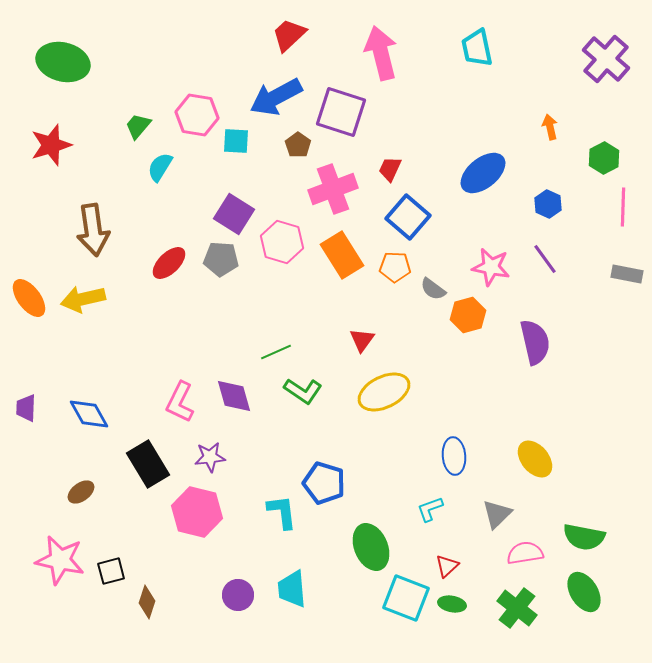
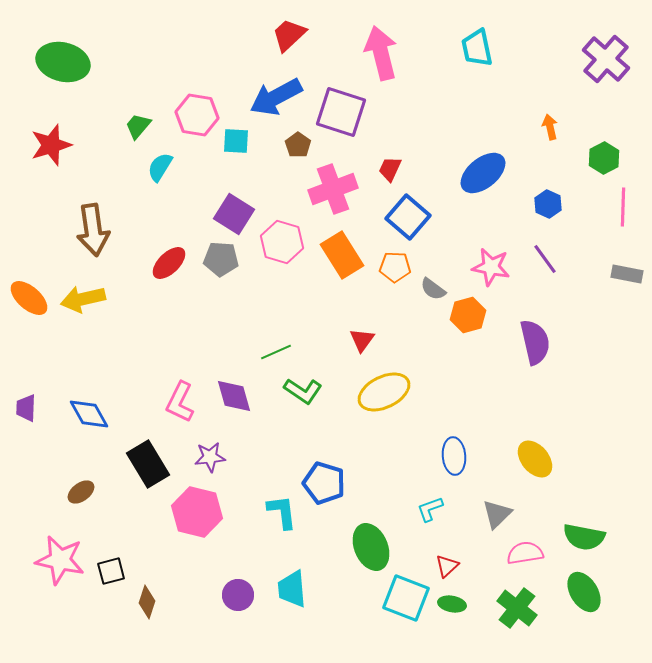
orange ellipse at (29, 298): rotated 12 degrees counterclockwise
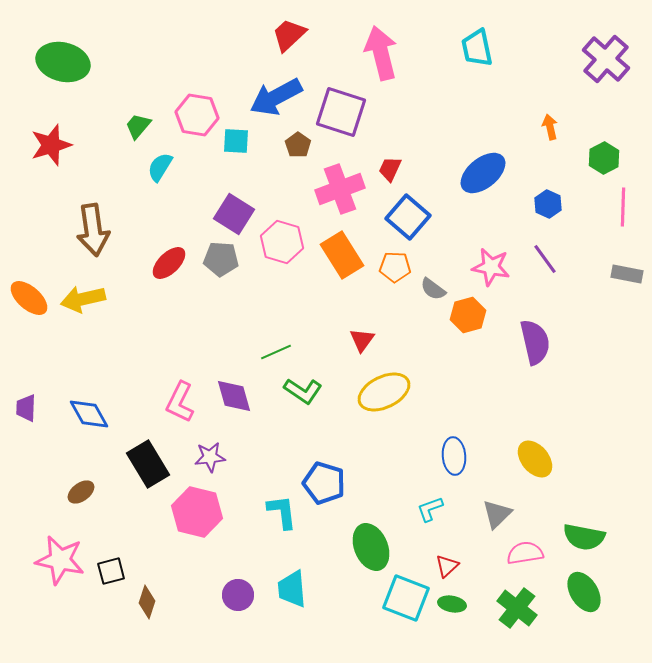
pink cross at (333, 189): moved 7 px right
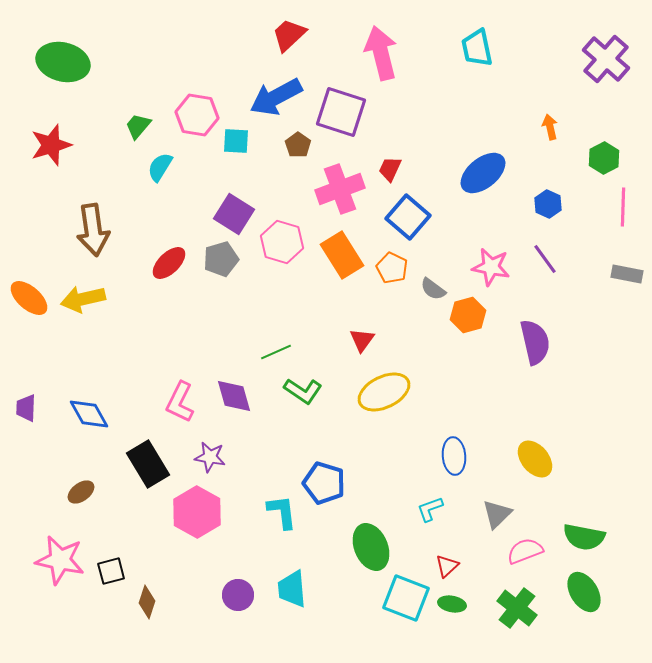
gray pentagon at (221, 259): rotated 20 degrees counterclockwise
orange pentagon at (395, 267): moved 3 px left, 1 px down; rotated 24 degrees clockwise
purple star at (210, 457): rotated 16 degrees clockwise
pink hexagon at (197, 512): rotated 15 degrees clockwise
pink semicircle at (525, 553): moved 2 px up; rotated 12 degrees counterclockwise
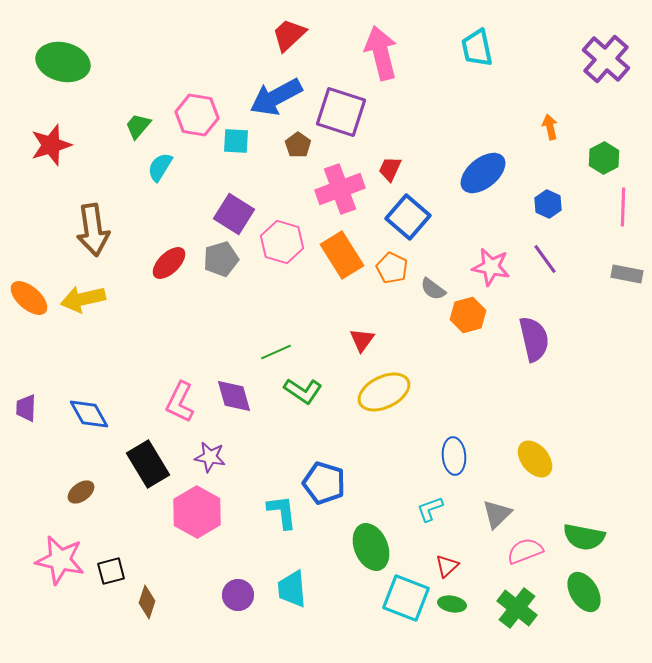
purple semicircle at (535, 342): moved 1 px left, 3 px up
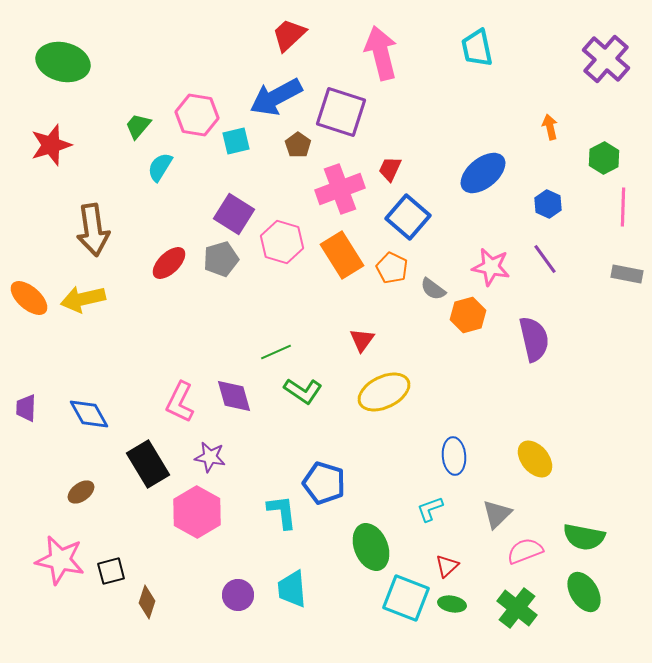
cyan square at (236, 141): rotated 16 degrees counterclockwise
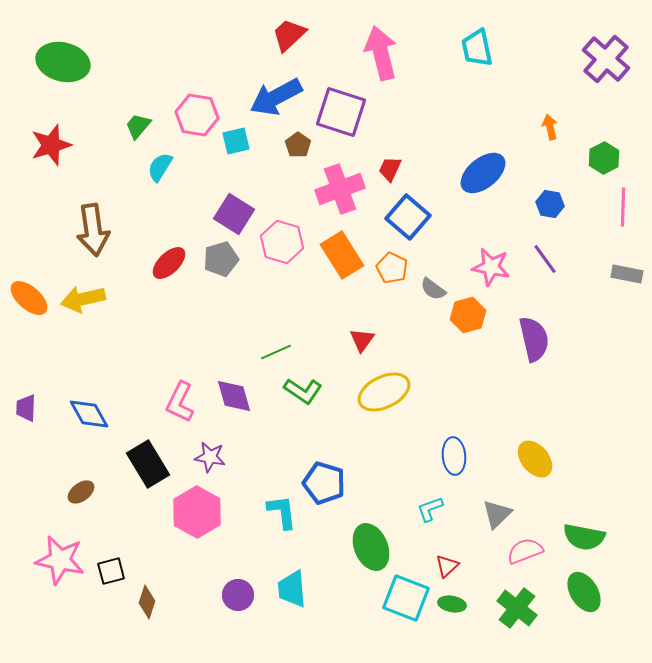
blue hexagon at (548, 204): moved 2 px right; rotated 16 degrees counterclockwise
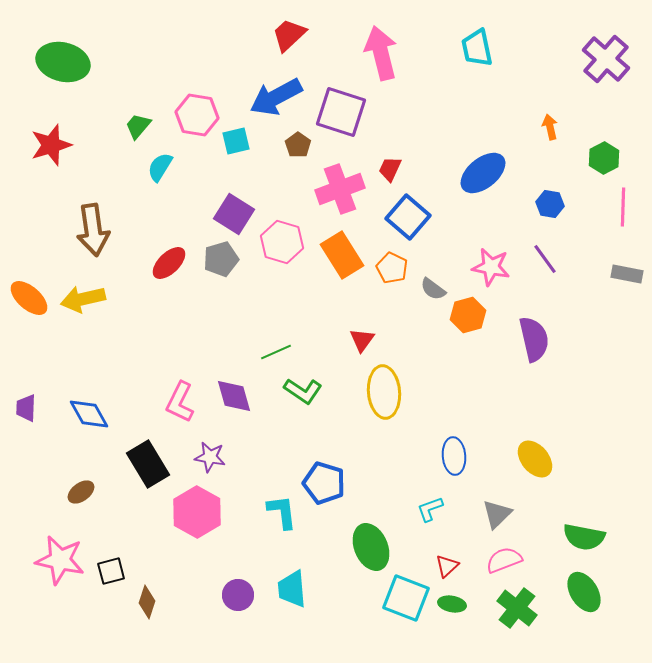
yellow ellipse at (384, 392): rotated 69 degrees counterclockwise
pink semicircle at (525, 551): moved 21 px left, 9 px down
